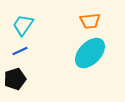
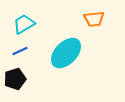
orange trapezoid: moved 4 px right, 2 px up
cyan trapezoid: moved 1 px right, 1 px up; rotated 25 degrees clockwise
cyan ellipse: moved 24 px left
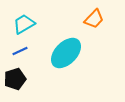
orange trapezoid: rotated 40 degrees counterclockwise
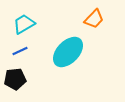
cyan ellipse: moved 2 px right, 1 px up
black pentagon: rotated 10 degrees clockwise
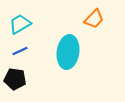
cyan trapezoid: moved 4 px left
cyan ellipse: rotated 36 degrees counterclockwise
black pentagon: rotated 15 degrees clockwise
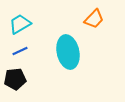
cyan ellipse: rotated 20 degrees counterclockwise
black pentagon: rotated 15 degrees counterclockwise
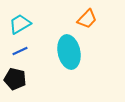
orange trapezoid: moved 7 px left
cyan ellipse: moved 1 px right
black pentagon: rotated 20 degrees clockwise
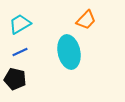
orange trapezoid: moved 1 px left, 1 px down
blue line: moved 1 px down
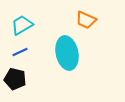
orange trapezoid: rotated 70 degrees clockwise
cyan trapezoid: moved 2 px right, 1 px down
cyan ellipse: moved 2 px left, 1 px down
